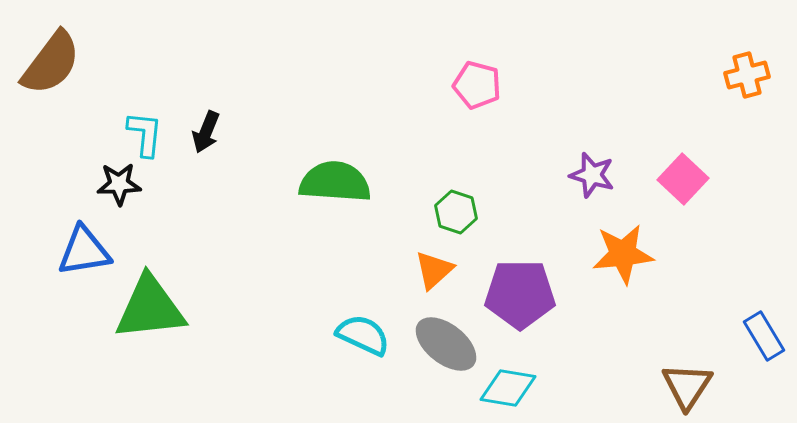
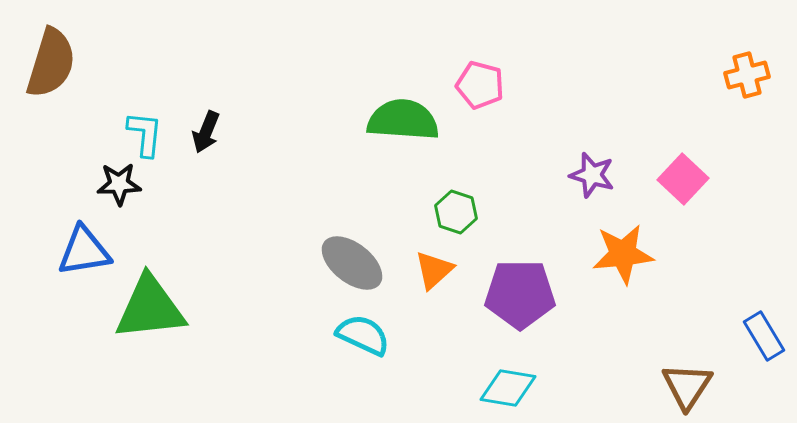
brown semicircle: rotated 20 degrees counterclockwise
pink pentagon: moved 3 px right
green semicircle: moved 68 px right, 62 px up
gray ellipse: moved 94 px left, 81 px up
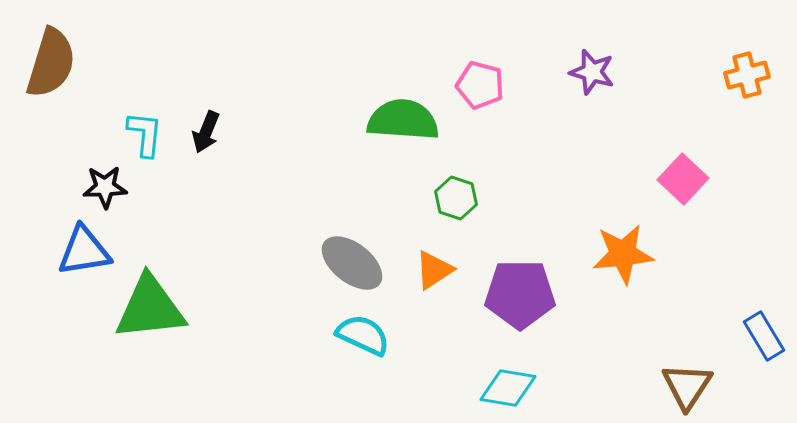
purple star: moved 103 px up
black star: moved 14 px left, 3 px down
green hexagon: moved 14 px up
orange triangle: rotated 9 degrees clockwise
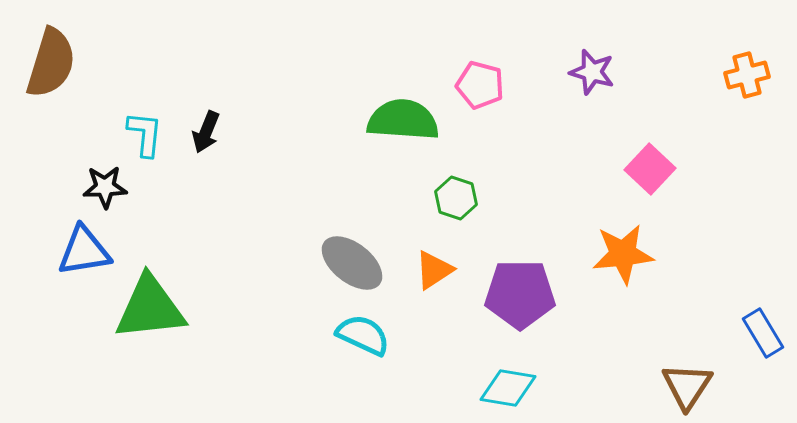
pink square: moved 33 px left, 10 px up
blue rectangle: moved 1 px left, 3 px up
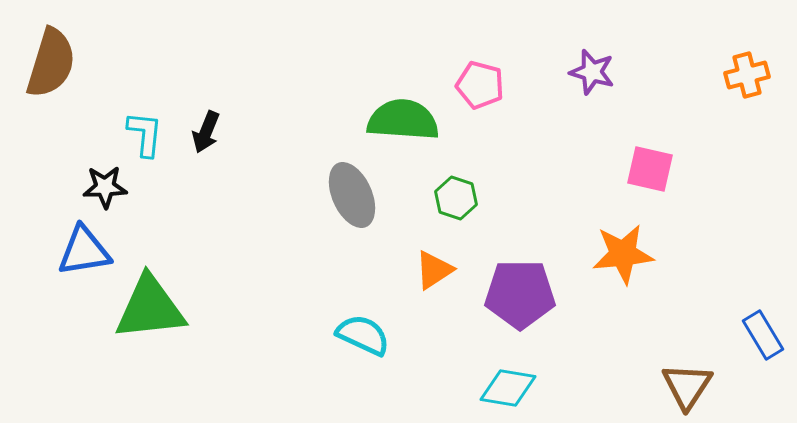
pink square: rotated 30 degrees counterclockwise
gray ellipse: moved 68 px up; rotated 28 degrees clockwise
blue rectangle: moved 2 px down
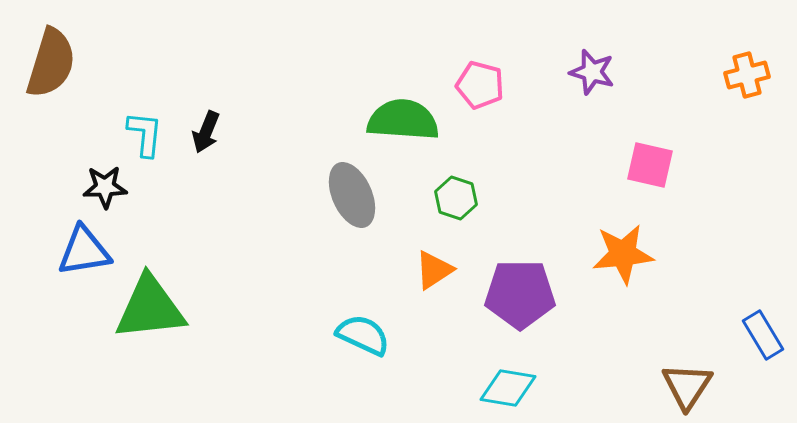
pink square: moved 4 px up
